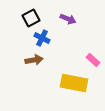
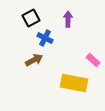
purple arrow: rotated 112 degrees counterclockwise
blue cross: moved 3 px right
brown arrow: rotated 18 degrees counterclockwise
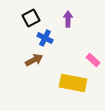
yellow rectangle: moved 1 px left
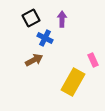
purple arrow: moved 6 px left
pink rectangle: rotated 24 degrees clockwise
yellow rectangle: moved 1 px up; rotated 72 degrees counterclockwise
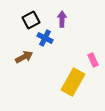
black square: moved 2 px down
brown arrow: moved 10 px left, 3 px up
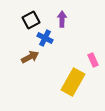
brown arrow: moved 6 px right
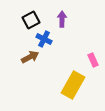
blue cross: moved 1 px left, 1 px down
yellow rectangle: moved 3 px down
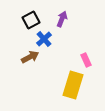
purple arrow: rotated 21 degrees clockwise
blue cross: rotated 21 degrees clockwise
pink rectangle: moved 7 px left
yellow rectangle: rotated 12 degrees counterclockwise
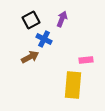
blue cross: rotated 21 degrees counterclockwise
pink rectangle: rotated 72 degrees counterclockwise
yellow rectangle: rotated 12 degrees counterclockwise
